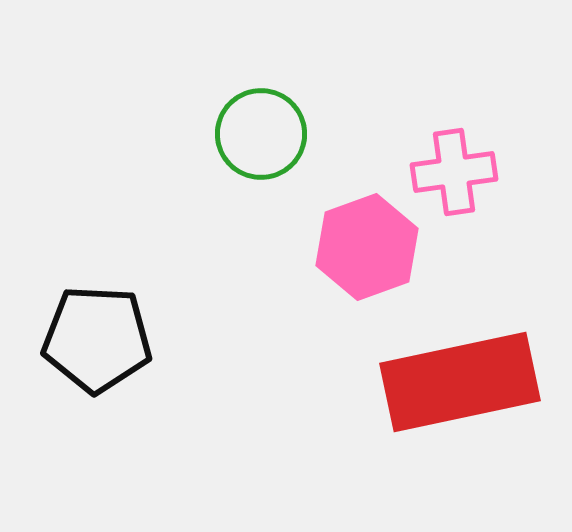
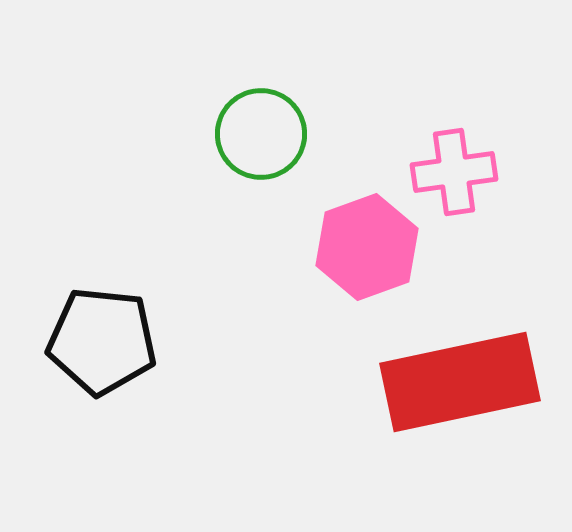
black pentagon: moved 5 px right, 2 px down; rotated 3 degrees clockwise
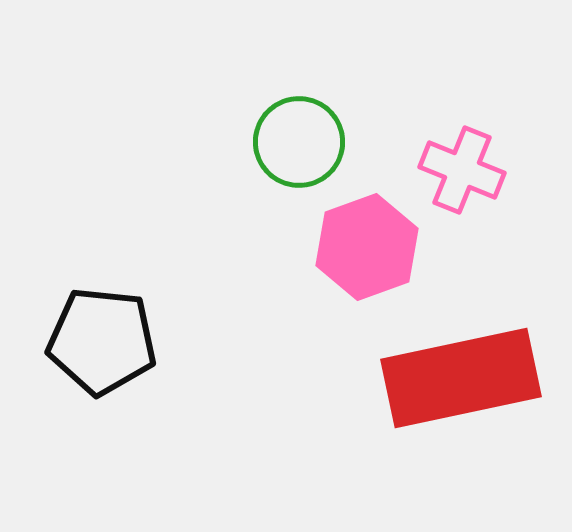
green circle: moved 38 px right, 8 px down
pink cross: moved 8 px right, 2 px up; rotated 30 degrees clockwise
red rectangle: moved 1 px right, 4 px up
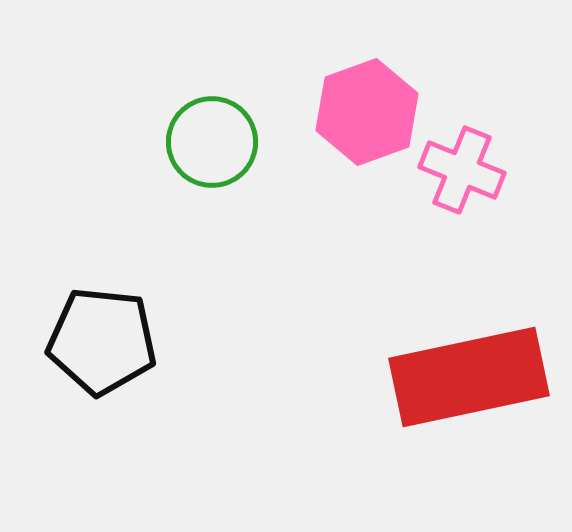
green circle: moved 87 px left
pink hexagon: moved 135 px up
red rectangle: moved 8 px right, 1 px up
